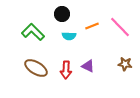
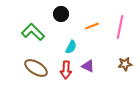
black circle: moved 1 px left
pink line: rotated 55 degrees clockwise
cyan semicircle: moved 2 px right, 11 px down; rotated 64 degrees counterclockwise
brown star: rotated 16 degrees counterclockwise
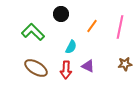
orange line: rotated 32 degrees counterclockwise
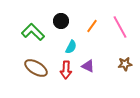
black circle: moved 7 px down
pink line: rotated 40 degrees counterclockwise
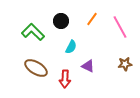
orange line: moved 7 px up
red arrow: moved 1 px left, 9 px down
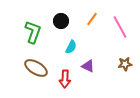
green L-shape: rotated 65 degrees clockwise
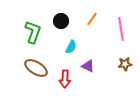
pink line: moved 1 px right, 2 px down; rotated 20 degrees clockwise
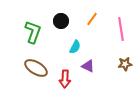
cyan semicircle: moved 4 px right
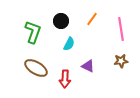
cyan semicircle: moved 6 px left, 3 px up
brown star: moved 4 px left, 3 px up
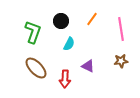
brown ellipse: rotated 15 degrees clockwise
